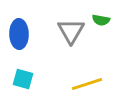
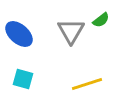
green semicircle: rotated 48 degrees counterclockwise
blue ellipse: rotated 48 degrees counterclockwise
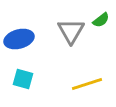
blue ellipse: moved 5 px down; rotated 56 degrees counterclockwise
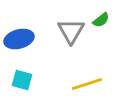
cyan square: moved 1 px left, 1 px down
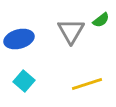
cyan square: moved 2 px right, 1 px down; rotated 25 degrees clockwise
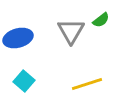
blue ellipse: moved 1 px left, 1 px up
